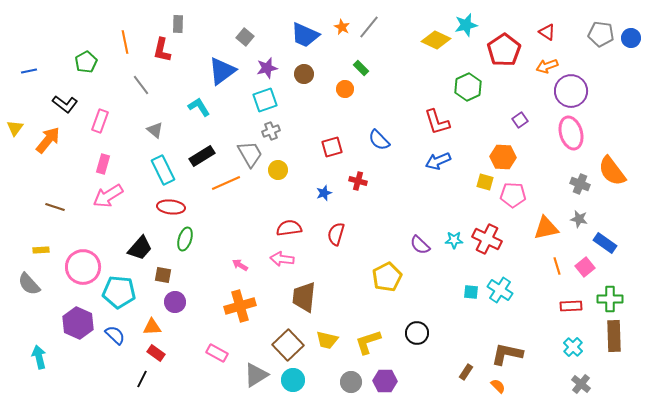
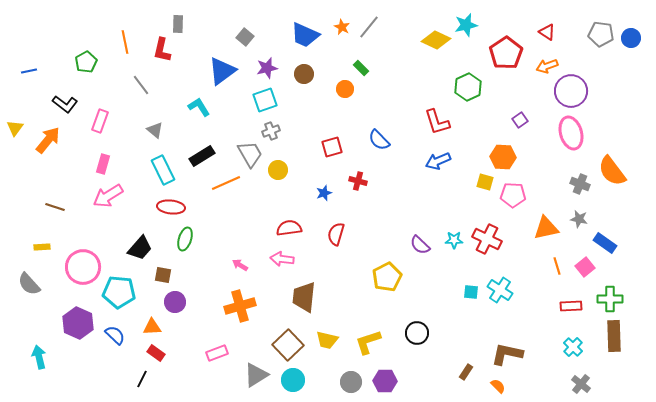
red pentagon at (504, 50): moved 2 px right, 3 px down
yellow rectangle at (41, 250): moved 1 px right, 3 px up
pink rectangle at (217, 353): rotated 50 degrees counterclockwise
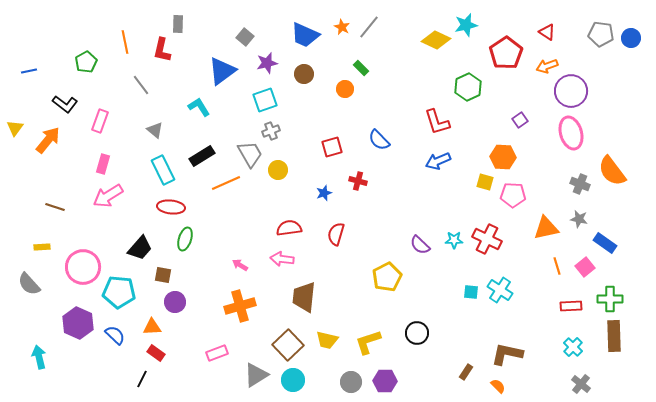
purple star at (267, 68): moved 5 px up
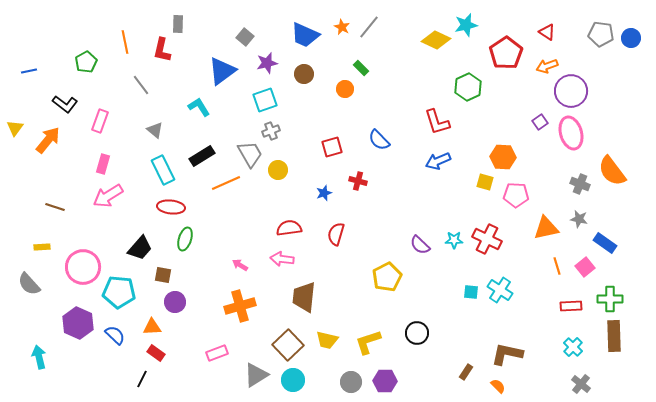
purple square at (520, 120): moved 20 px right, 2 px down
pink pentagon at (513, 195): moved 3 px right
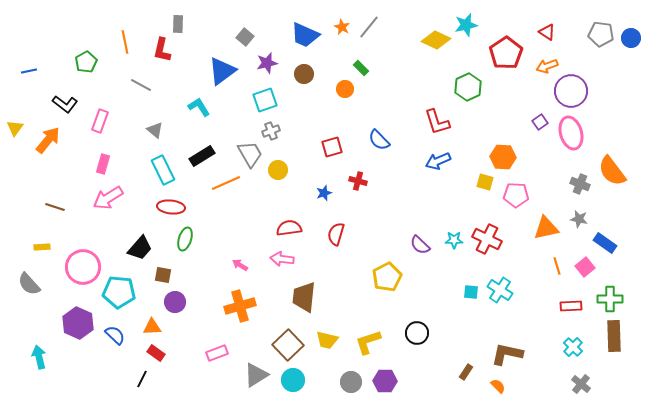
gray line at (141, 85): rotated 25 degrees counterclockwise
pink arrow at (108, 196): moved 2 px down
